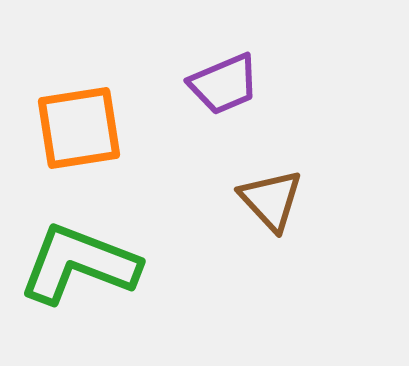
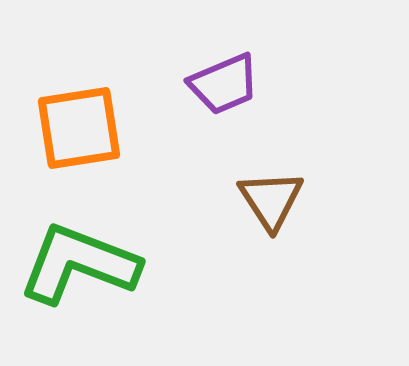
brown triangle: rotated 10 degrees clockwise
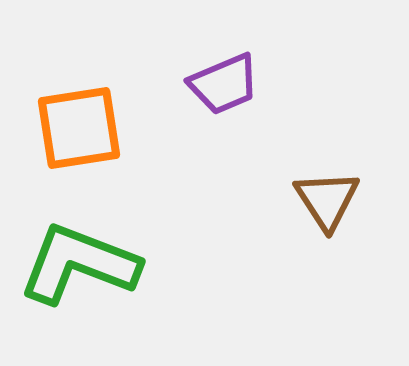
brown triangle: moved 56 px right
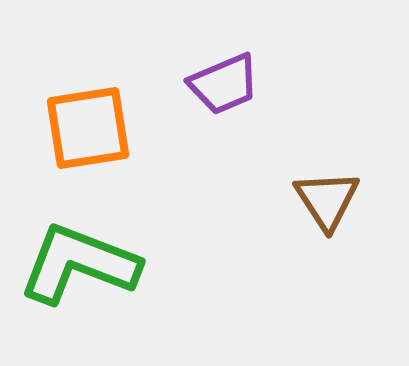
orange square: moved 9 px right
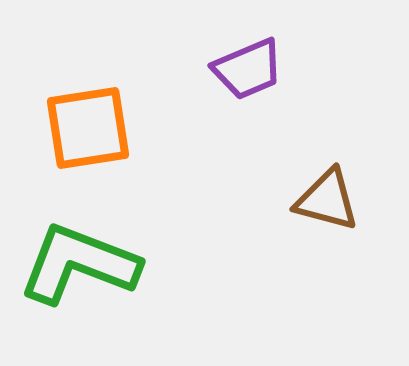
purple trapezoid: moved 24 px right, 15 px up
brown triangle: rotated 42 degrees counterclockwise
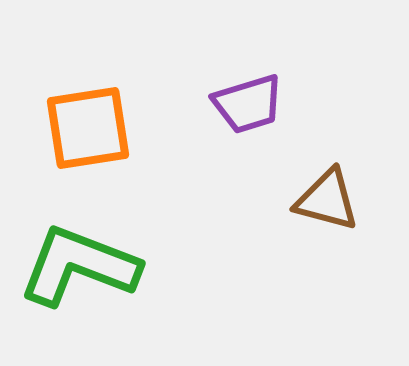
purple trapezoid: moved 35 px down; rotated 6 degrees clockwise
green L-shape: moved 2 px down
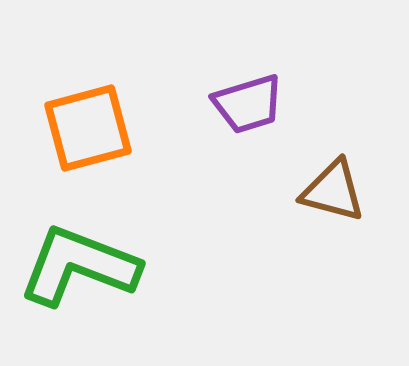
orange square: rotated 6 degrees counterclockwise
brown triangle: moved 6 px right, 9 px up
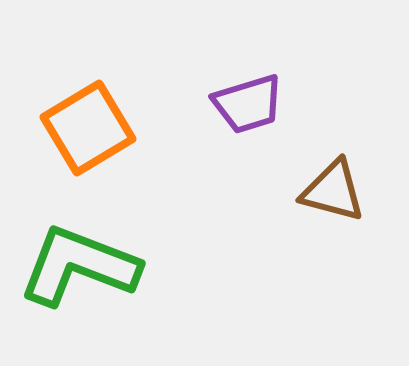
orange square: rotated 16 degrees counterclockwise
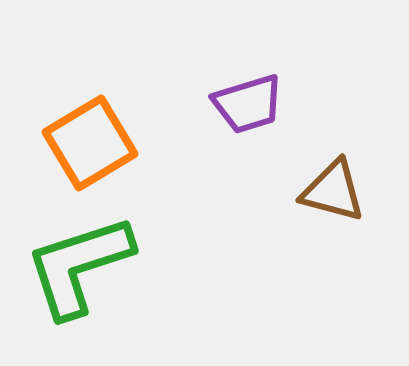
orange square: moved 2 px right, 15 px down
green L-shape: rotated 39 degrees counterclockwise
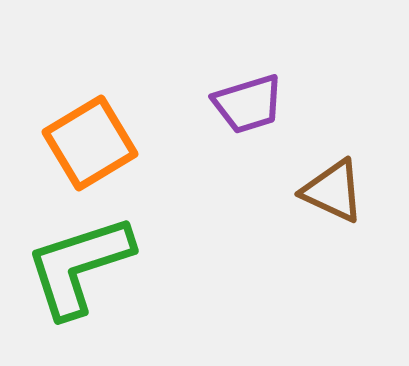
brown triangle: rotated 10 degrees clockwise
